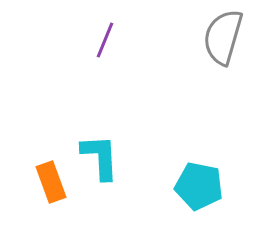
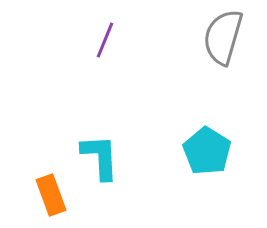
orange rectangle: moved 13 px down
cyan pentagon: moved 8 px right, 35 px up; rotated 21 degrees clockwise
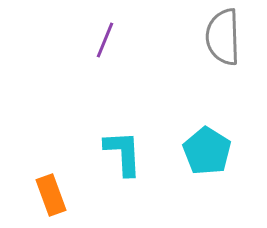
gray semicircle: rotated 18 degrees counterclockwise
cyan L-shape: moved 23 px right, 4 px up
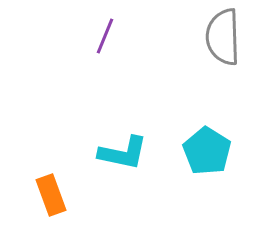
purple line: moved 4 px up
cyan L-shape: rotated 105 degrees clockwise
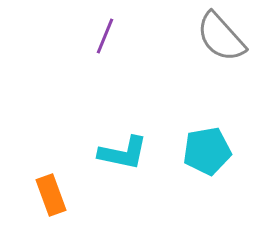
gray semicircle: moved 2 px left; rotated 40 degrees counterclockwise
cyan pentagon: rotated 30 degrees clockwise
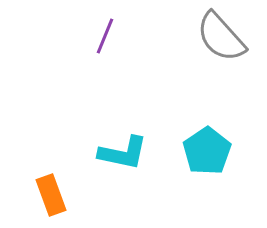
cyan pentagon: rotated 24 degrees counterclockwise
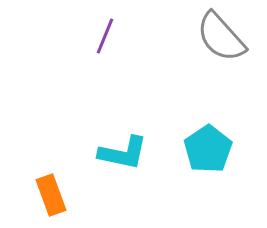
cyan pentagon: moved 1 px right, 2 px up
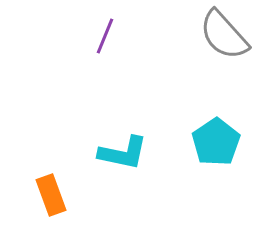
gray semicircle: moved 3 px right, 2 px up
cyan pentagon: moved 8 px right, 7 px up
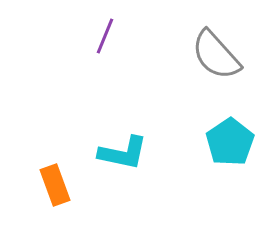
gray semicircle: moved 8 px left, 20 px down
cyan pentagon: moved 14 px right
orange rectangle: moved 4 px right, 10 px up
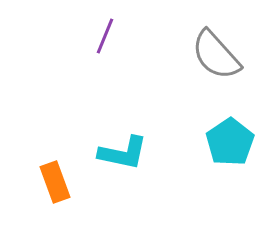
orange rectangle: moved 3 px up
